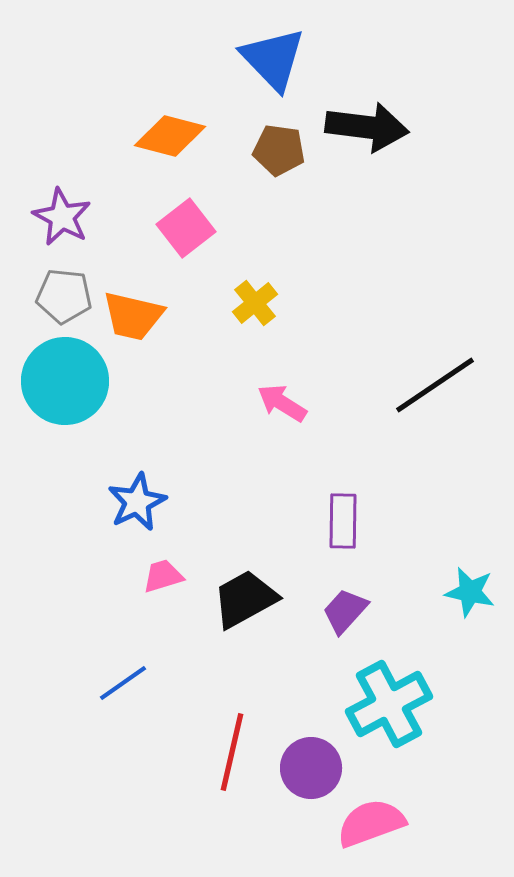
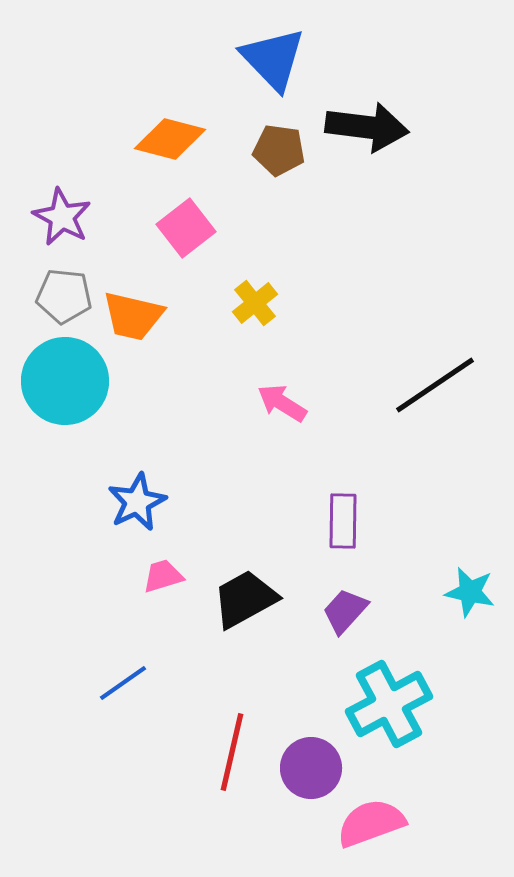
orange diamond: moved 3 px down
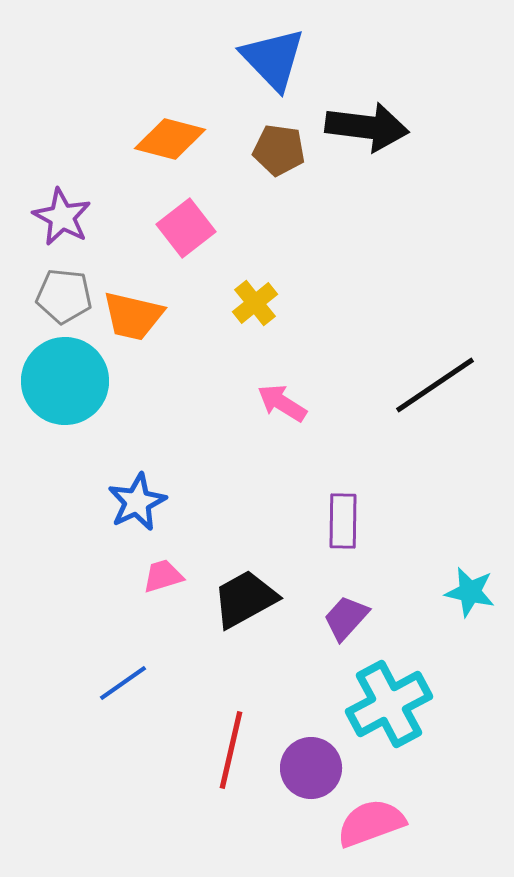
purple trapezoid: moved 1 px right, 7 px down
red line: moved 1 px left, 2 px up
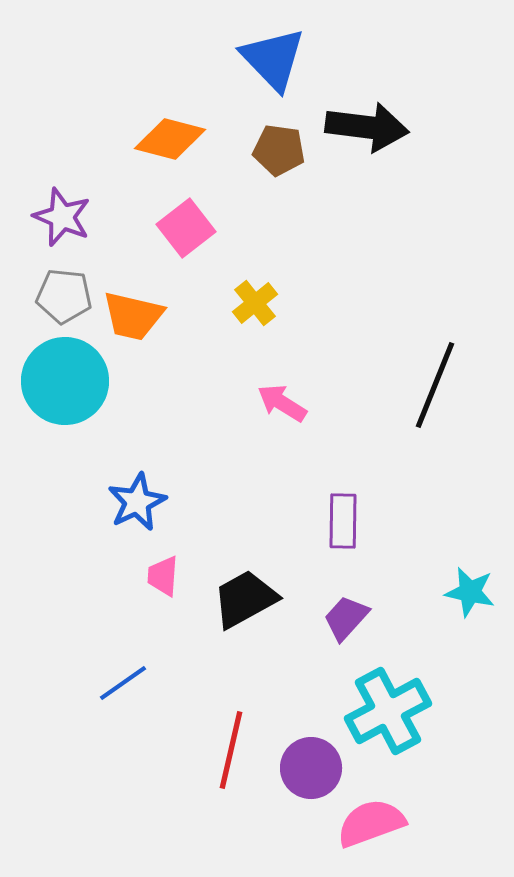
purple star: rotated 6 degrees counterclockwise
black line: rotated 34 degrees counterclockwise
pink trapezoid: rotated 69 degrees counterclockwise
cyan cross: moved 1 px left, 7 px down
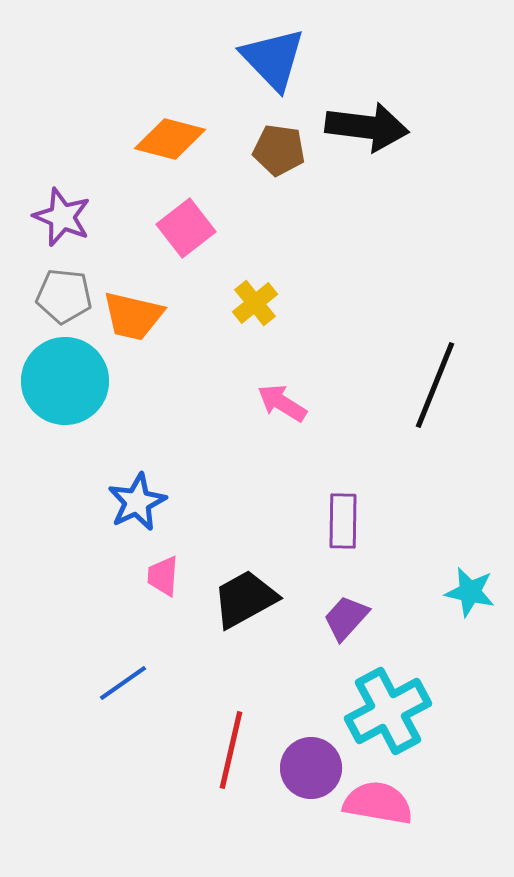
pink semicircle: moved 7 px right, 20 px up; rotated 30 degrees clockwise
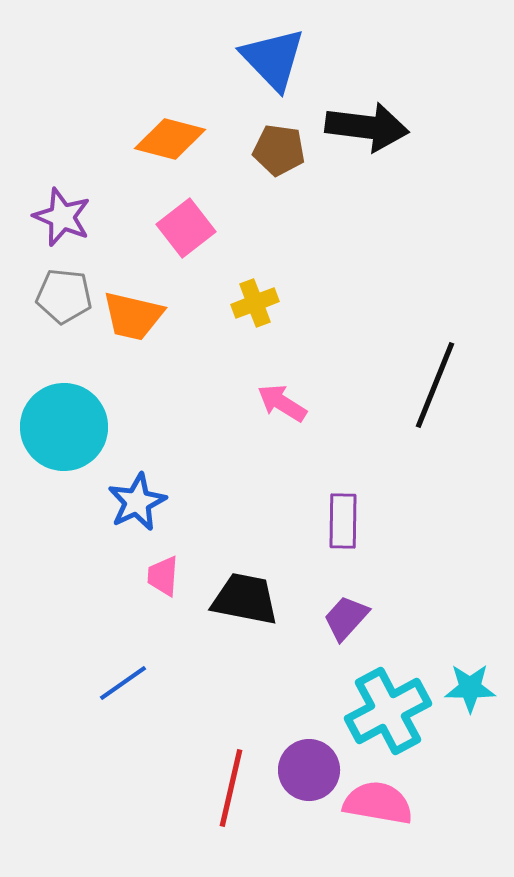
yellow cross: rotated 18 degrees clockwise
cyan circle: moved 1 px left, 46 px down
cyan star: moved 96 px down; rotated 12 degrees counterclockwise
black trapezoid: rotated 40 degrees clockwise
red line: moved 38 px down
purple circle: moved 2 px left, 2 px down
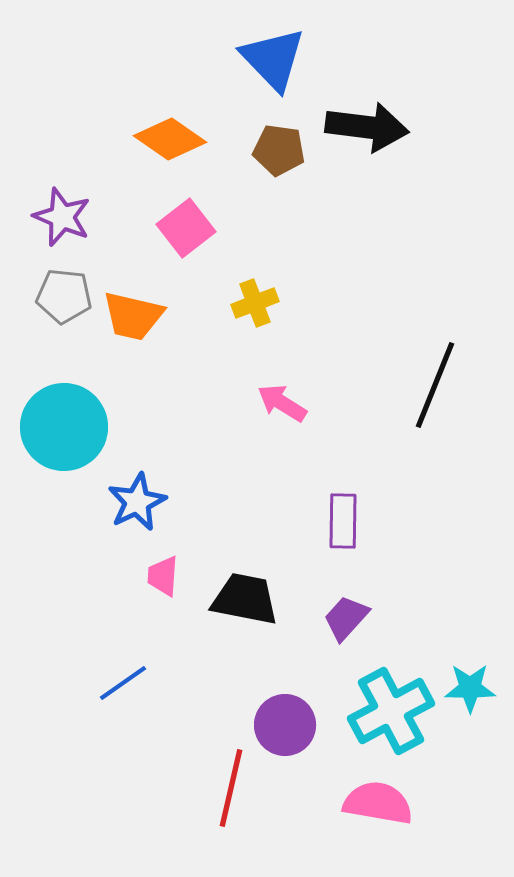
orange diamond: rotated 20 degrees clockwise
cyan cross: moved 3 px right
purple circle: moved 24 px left, 45 px up
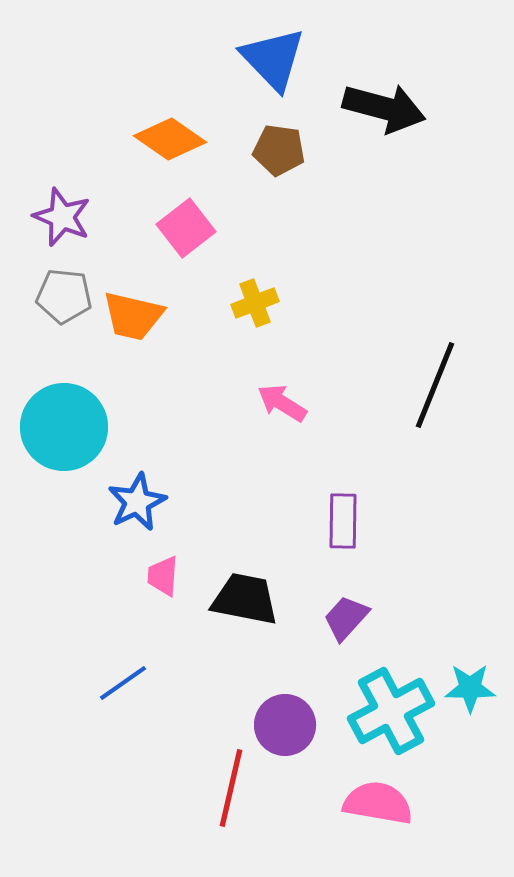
black arrow: moved 17 px right, 19 px up; rotated 8 degrees clockwise
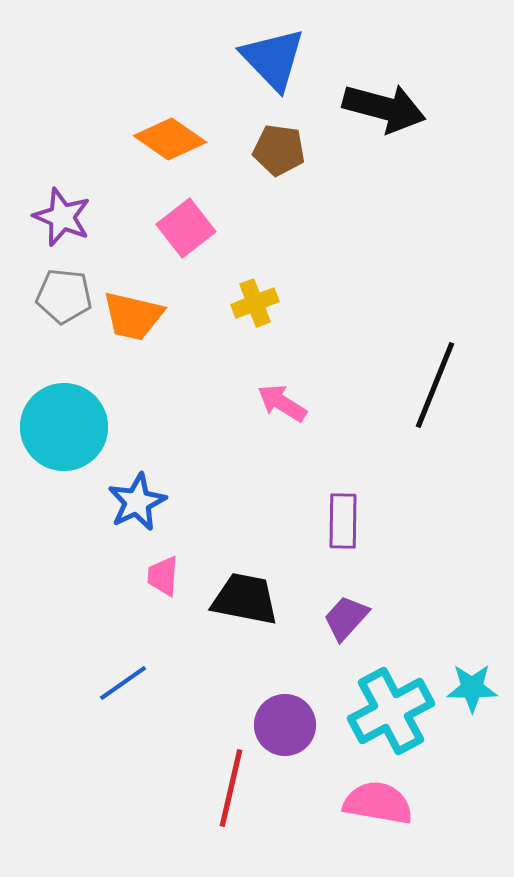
cyan star: moved 2 px right
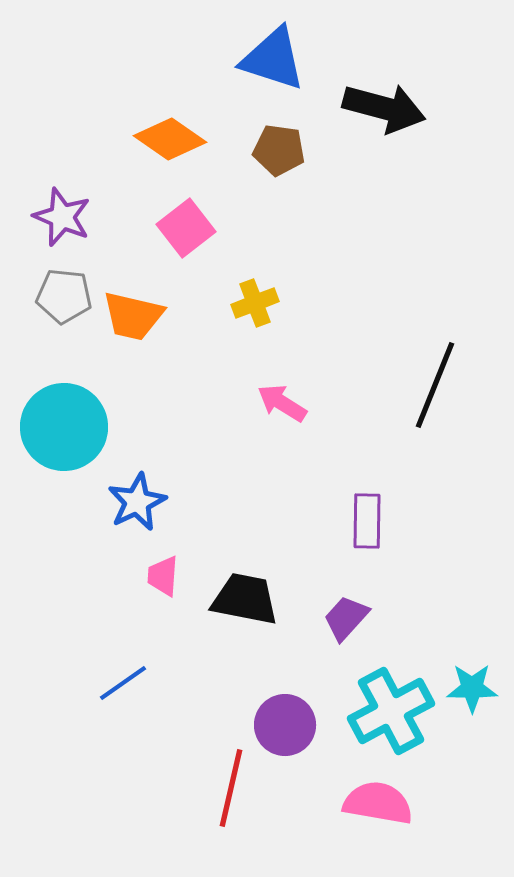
blue triangle: rotated 28 degrees counterclockwise
purple rectangle: moved 24 px right
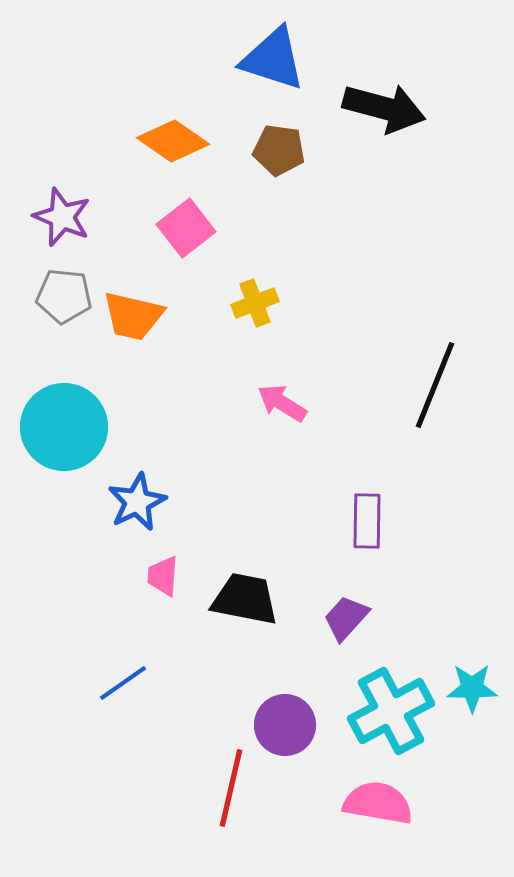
orange diamond: moved 3 px right, 2 px down
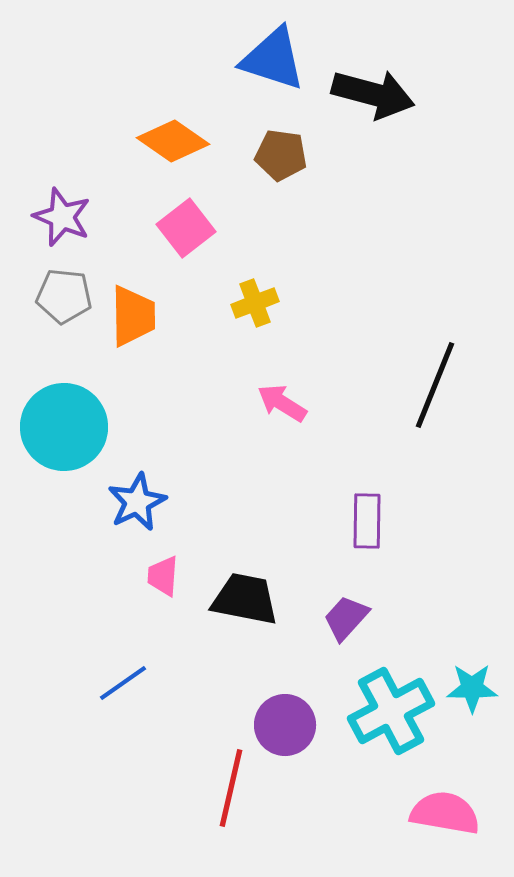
black arrow: moved 11 px left, 14 px up
brown pentagon: moved 2 px right, 5 px down
orange trapezoid: rotated 104 degrees counterclockwise
pink semicircle: moved 67 px right, 10 px down
